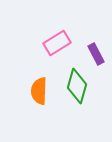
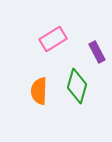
pink rectangle: moved 4 px left, 4 px up
purple rectangle: moved 1 px right, 2 px up
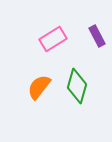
purple rectangle: moved 16 px up
orange semicircle: moved 4 px up; rotated 36 degrees clockwise
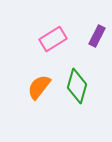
purple rectangle: rotated 55 degrees clockwise
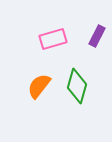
pink rectangle: rotated 16 degrees clockwise
orange semicircle: moved 1 px up
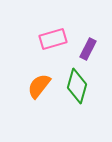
purple rectangle: moved 9 px left, 13 px down
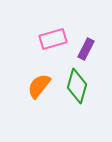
purple rectangle: moved 2 px left
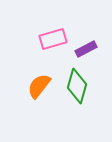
purple rectangle: rotated 35 degrees clockwise
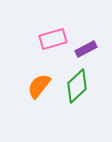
green diamond: rotated 32 degrees clockwise
